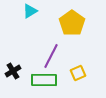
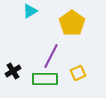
green rectangle: moved 1 px right, 1 px up
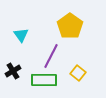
cyan triangle: moved 9 px left, 24 px down; rotated 35 degrees counterclockwise
yellow pentagon: moved 2 px left, 3 px down
yellow square: rotated 28 degrees counterclockwise
green rectangle: moved 1 px left, 1 px down
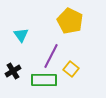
yellow pentagon: moved 5 px up; rotated 10 degrees counterclockwise
yellow square: moved 7 px left, 4 px up
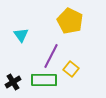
black cross: moved 11 px down
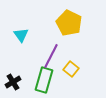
yellow pentagon: moved 1 px left, 2 px down
green rectangle: rotated 75 degrees counterclockwise
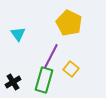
cyan triangle: moved 3 px left, 1 px up
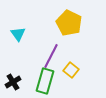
yellow square: moved 1 px down
green rectangle: moved 1 px right, 1 px down
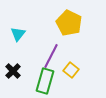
cyan triangle: rotated 14 degrees clockwise
black cross: moved 11 px up; rotated 14 degrees counterclockwise
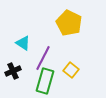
cyan triangle: moved 5 px right, 9 px down; rotated 35 degrees counterclockwise
purple line: moved 8 px left, 2 px down
black cross: rotated 21 degrees clockwise
